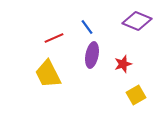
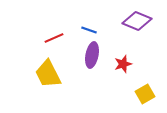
blue line: moved 2 px right, 3 px down; rotated 35 degrees counterclockwise
yellow square: moved 9 px right, 1 px up
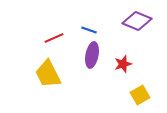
yellow square: moved 5 px left, 1 px down
